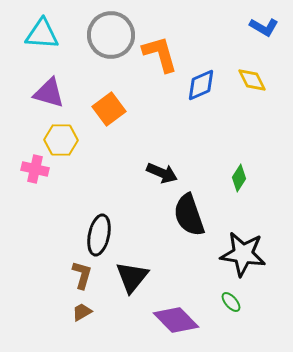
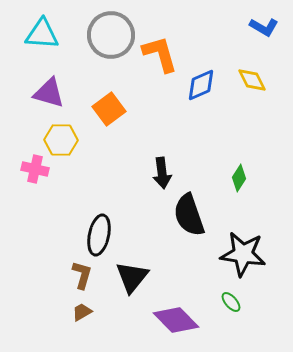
black arrow: rotated 60 degrees clockwise
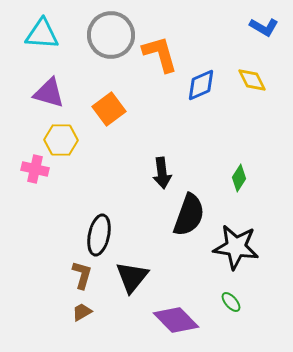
black semicircle: rotated 141 degrees counterclockwise
black star: moved 7 px left, 7 px up
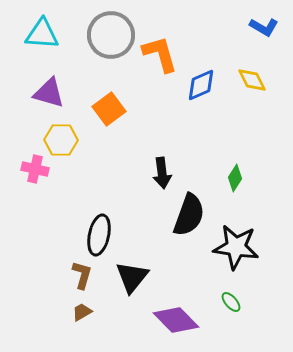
green diamond: moved 4 px left
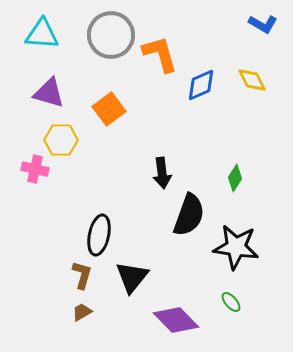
blue L-shape: moved 1 px left, 3 px up
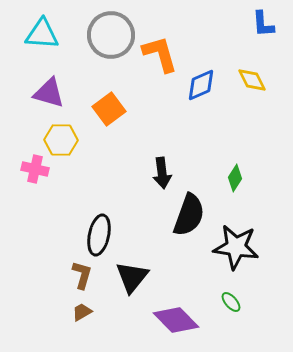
blue L-shape: rotated 56 degrees clockwise
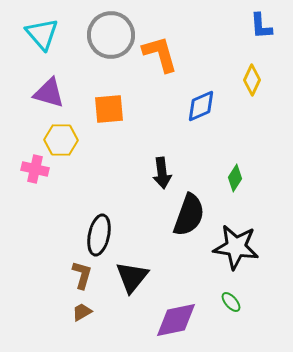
blue L-shape: moved 2 px left, 2 px down
cyan triangle: rotated 45 degrees clockwise
yellow diamond: rotated 52 degrees clockwise
blue diamond: moved 21 px down
orange square: rotated 32 degrees clockwise
purple diamond: rotated 57 degrees counterclockwise
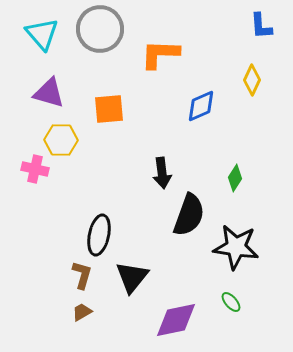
gray circle: moved 11 px left, 6 px up
orange L-shape: rotated 72 degrees counterclockwise
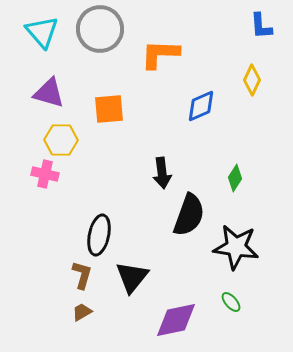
cyan triangle: moved 2 px up
pink cross: moved 10 px right, 5 px down
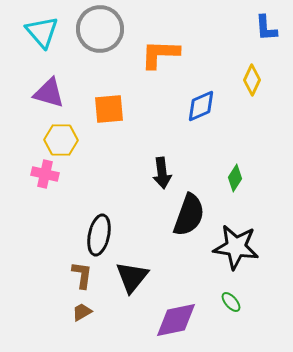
blue L-shape: moved 5 px right, 2 px down
brown L-shape: rotated 8 degrees counterclockwise
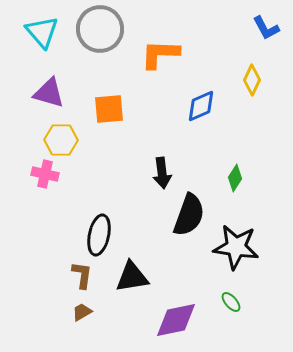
blue L-shape: rotated 24 degrees counterclockwise
black triangle: rotated 42 degrees clockwise
